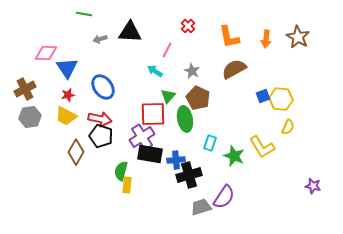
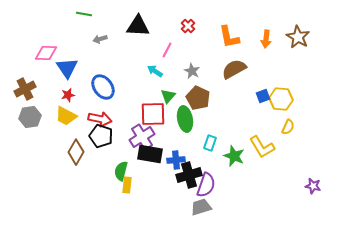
black triangle: moved 8 px right, 6 px up
purple semicircle: moved 18 px left, 12 px up; rotated 15 degrees counterclockwise
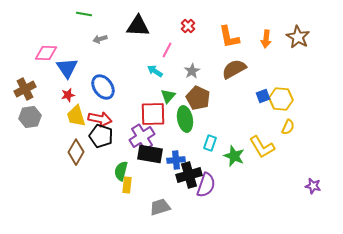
gray star: rotated 14 degrees clockwise
yellow trapezoid: moved 10 px right; rotated 45 degrees clockwise
gray trapezoid: moved 41 px left
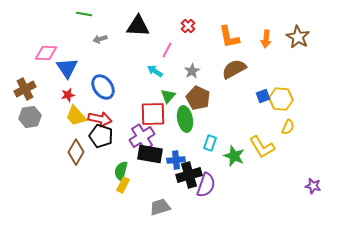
yellow trapezoid: rotated 25 degrees counterclockwise
yellow rectangle: moved 4 px left; rotated 21 degrees clockwise
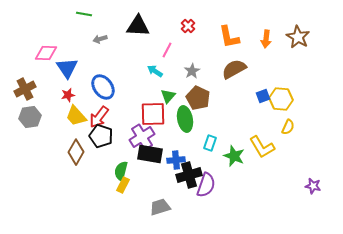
red arrow: moved 1 px left, 2 px up; rotated 115 degrees clockwise
